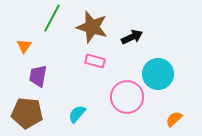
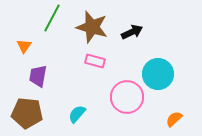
black arrow: moved 5 px up
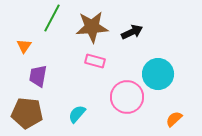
brown star: rotated 20 degrees counterclockwise
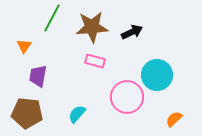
cyan circle: moved 1 px left, 1 px down
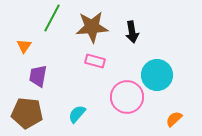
black arrow: rotated 105 degrees clockwise
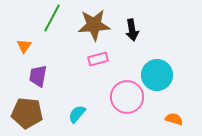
brown star: moved 2 px right, 2 px up
black arrow: moved 2 px up
pink rectangle: moved 3 px right, 2 px up; rotated 30 degrees counterclockwise
orange semicircle: rotated 60 degrees clockwise
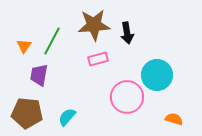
green line: moved 23 px down
black arrow: moved 5 px left, 3 px down
purple trapezoid: moved 1 px right, 1 px up
cyan semicircle: moved 10 px left, 3 px down
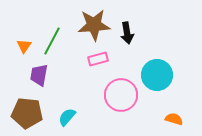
pink circle: moved 6 px left, 2 px up
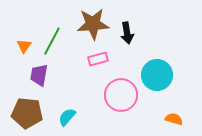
brown star: moved 1 px left, 1 px up
